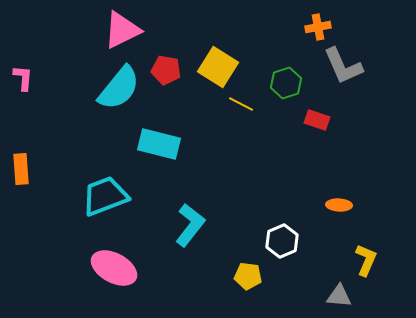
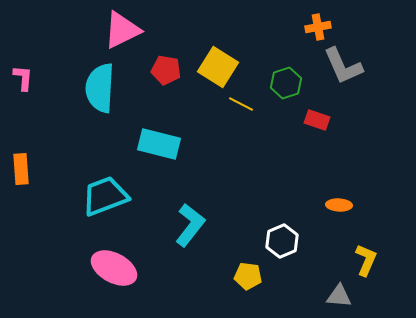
cyan semicircle: moved 19 px left; rotated 144 degrees clockwise
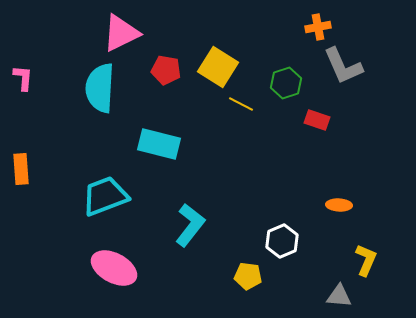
pink triangle: moved 1 px left, 3 px down
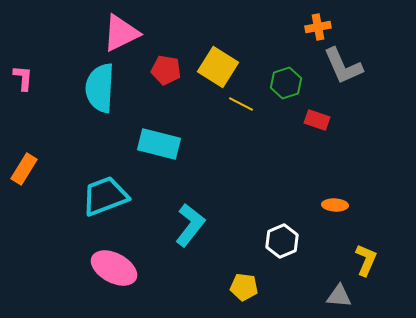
orange rectangle: moved 3 px right; rotated 36 degrees clockwise
orange ellipse: moved 4 px left
yellow pentagon: moved 4 px left, 11 px down
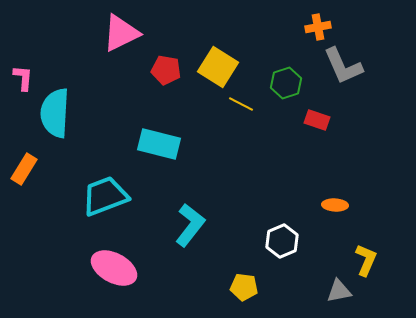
cyan semicircle: moved 45 px left, 25 px down
gray triangle: moved 5 px up; rotated 16 degrees counterclockwise
